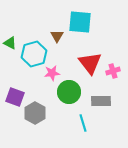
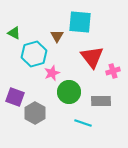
green triangle: moved 4 px right, 10 px up
red triangle: moved 2 px right, 6 px up
pink star: rotated 14 degrees counterclockwise
cyan line: rotated 54 degrees counterclockwise
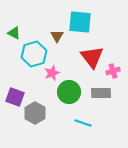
gray rectangle: moved 8 px up
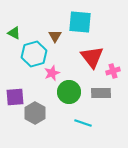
brown triangle: moved 2 px left
purple square: rotated 24 degrees counterclockwise
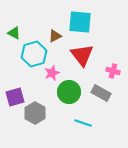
brown triangle: rotated 32 degrees clockwise
red triangle: moved 10 px left, 2 px up
pink cross: rotated 32 degrees clockwise
gray rectangle: rotated 30 degrees clockwise
purple square: rotated 12 degrees counterclockwise
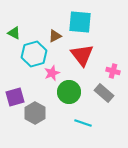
gray rectangle: moved 3 px right; rotated 12 degrees clockwise
